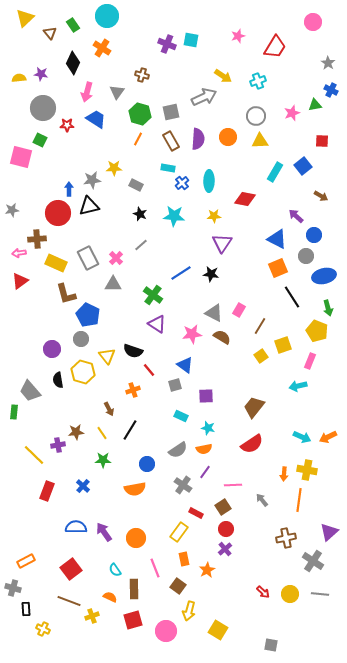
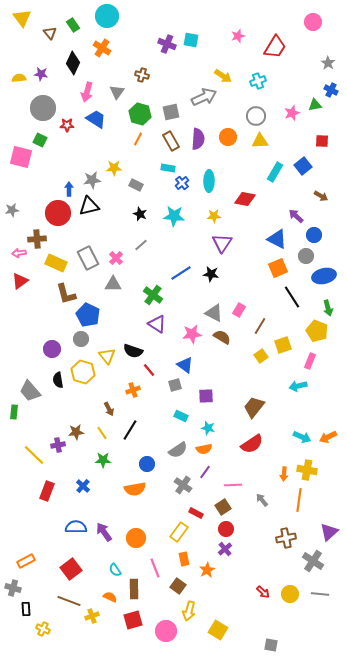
yellow triangle at (25, 18): moved 3 px left; rotated 24 degrees counterclockwise
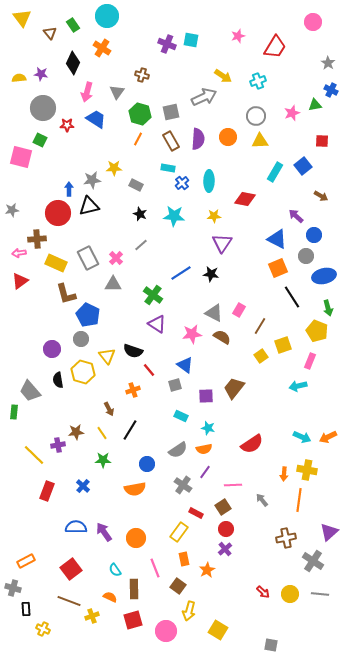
brown trapezoid at (254, 407): moved 20 px left, 19 px up
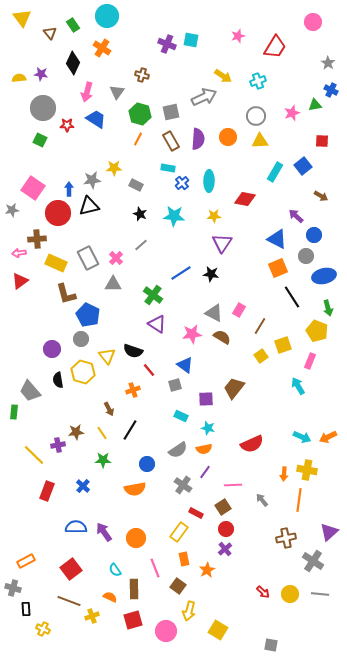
pink square at (21, 157): moved 12 px right, 31 px down; rotated 20 degrees clockwise
cyan arrow at (298, 386): rotated 72 degrees clockwise
purple square at (206, 396): moved 3 px down
red semicircle at (252, 444): rotated 10 degrees clockwise
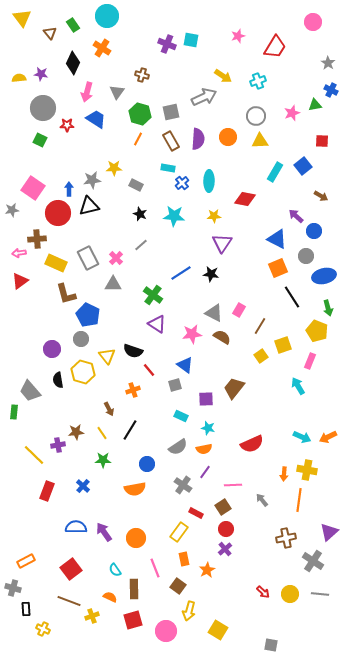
blue circle at (314, 235): moved 4 px up
gray semicircle at (178, 450): moved 3 px up
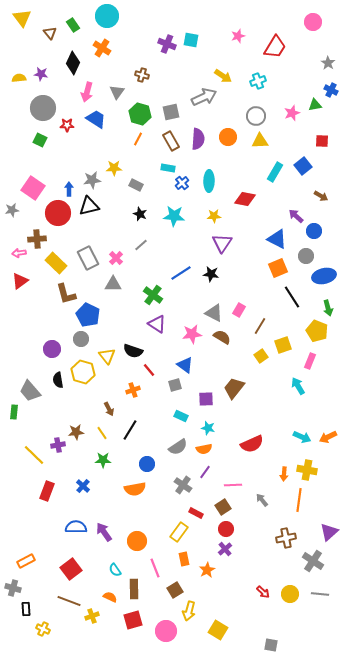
yellow rectangle at (56, 263): rotated 20 degrees clockwise
orange circle at (136, 538): moved 1 px right, 3 px down
brown square at (178, 586): moved 3 px left, 4 px down; rotated 21 degrees clockwise
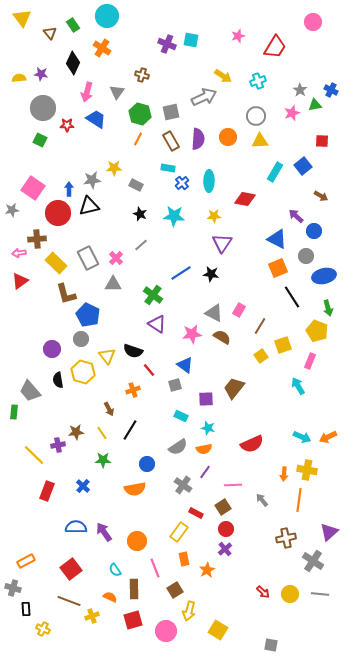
gray star at (328, 63): moved 28 px left, 27 px down
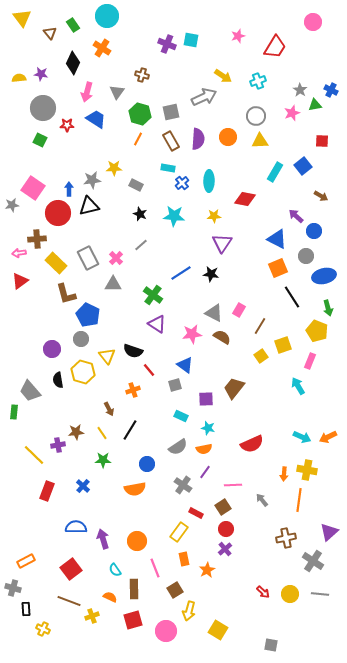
gray star at (12, 210): moved 5 px up
purple arrow at (104, 532): moved 1 px left, 7 px down; rotated 18 degrees clockwise
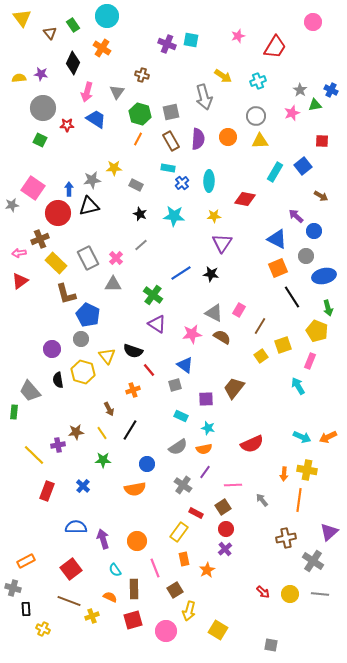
gray arrow at (204, 97): rotated 100 degrees clockwise
brown cross at (37, 239): moved 3 px right; rotated 18 degrees counterclockwise
